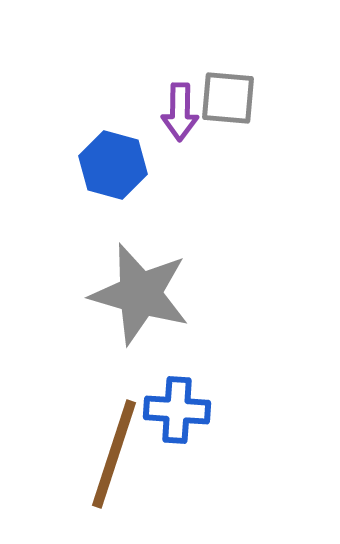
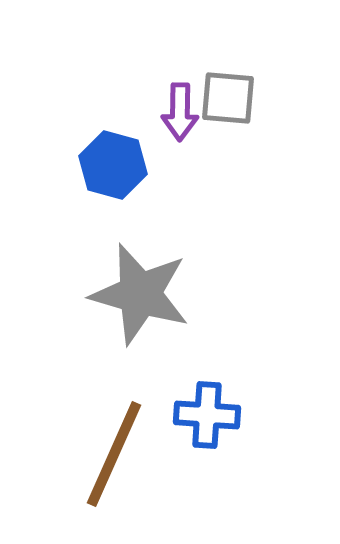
blue cross: moved 30 px right, 5 px down
brown line: rotated 6 degrees clockwise
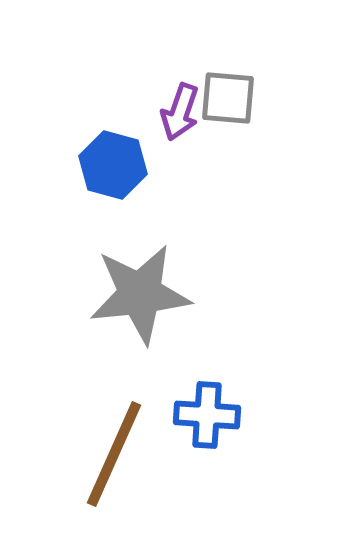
purple arrow: rotated 18 degrees clockwise
gray star: rotated 22 degrees counterclockwise
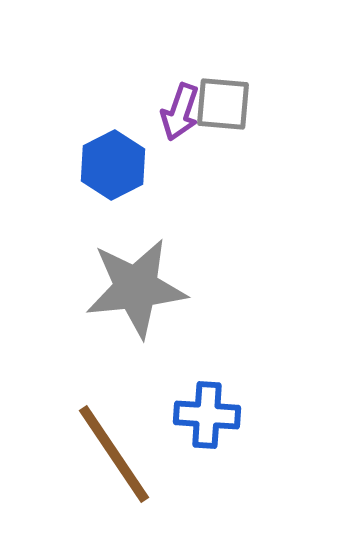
gray square: moved 5 px left, 6 px down
blue hexagon: rotated 18 degrees clockwise
gray star: moved 4 px left, 6 px up
brown line: rotated 58 degrees counterclockwise
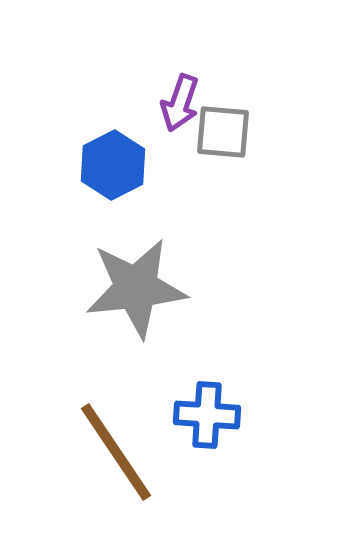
gray square: moved 28 px down
purple arrow: moved 9 px up
brown line: moved 2 px right, 2 px up
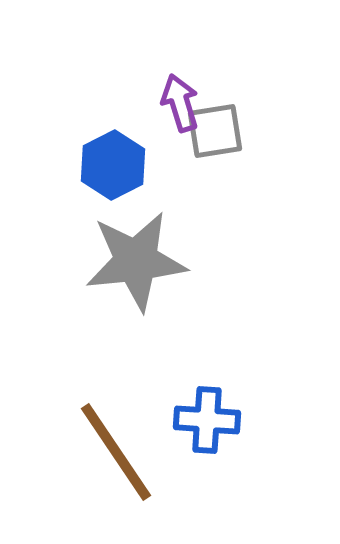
purple arrow: rotated 144 degrees clockwise
gray square: moved 8 px left, 1 px up; rotated 14 degrees counterclockwise
gray star: moved 27 px up
blue cross: moved 5 px down
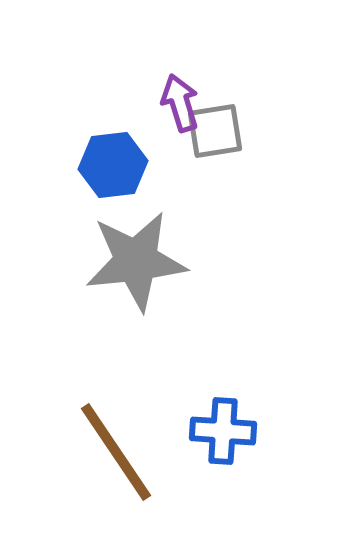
blue hexagon: rotated 20 degrees clockwise
blue cross: moved 16 px right, 11 px down
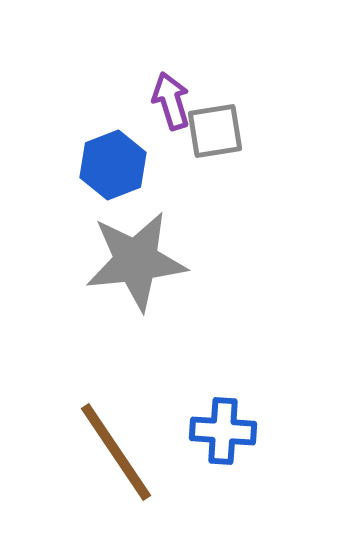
purple arrow: moved 9 px left, 2 px up
blue hexagon: rotated 14 degrees counterclockwise
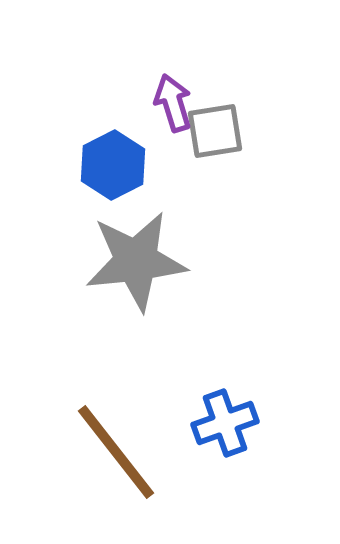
purple arrow: moved 2 px right, 2 px down
blue hexagon: rotated 6 degrees counterclockwise
blue cross: moved 2 px right, 8 px up; rotated 24 degrees counterclockwise
brown line: rotated 4 degrees counterclockwise
